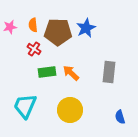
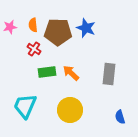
blue star: rotated 24 degrees counterclockwise
gray rectangle: moved 2 px down
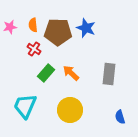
green rectangle: moved 1 px left, 1 px down; rotated 42 degrees counterclockwise
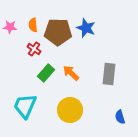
pink star: rotated 16 degrees clockwise
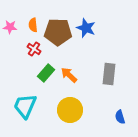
orange arrow: moved 2 px left, 2 px down
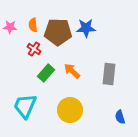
blue star: rotated 24 degrees counterclockwise
orange arrow: moved 3 px right, 4 px up
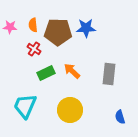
green rectangle: rotated 24 degrees clockwise
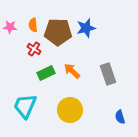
blue star: rotated 12 degrees counterclockwise
gray rectangle: moved 1 px left; rotated 25 degrees counterclockwise
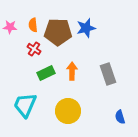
orange arrow: rotated 48 degrees clockwise
cyan trapezoid: moved 1 px up
yellow circle: moved 2 px left, 1 px down
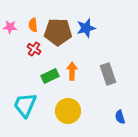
green rectangle: moved 4 px right, 3 px down
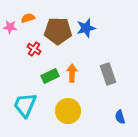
orange semicircle: moved 5 px left, 7 px up; rotated 80 degrees clockwise
brown pentagon: moved 1 px up
orange arrow: moved 2 px down
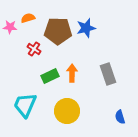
yellow circle: moved 1 px left
